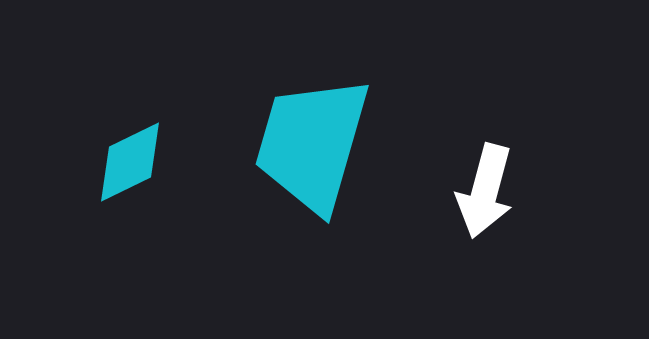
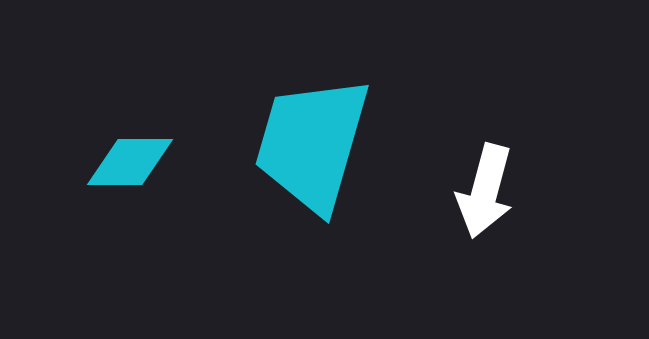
cyan diamond: rotated 26 degrees clockwise
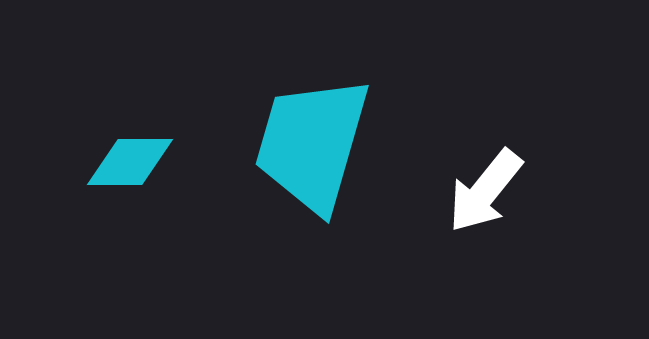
white arrow: rotated 24 degrees clockwise
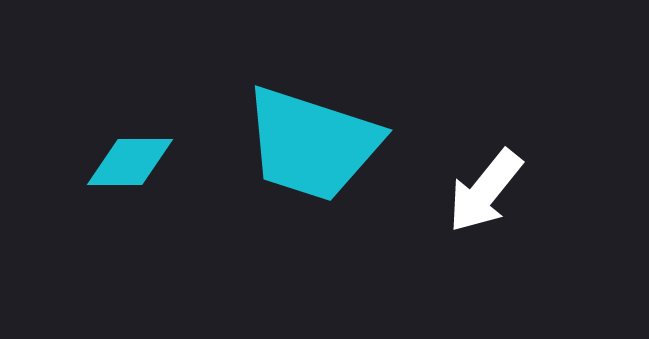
cyan trapezoid: rotated 88 degrees counterclockwise
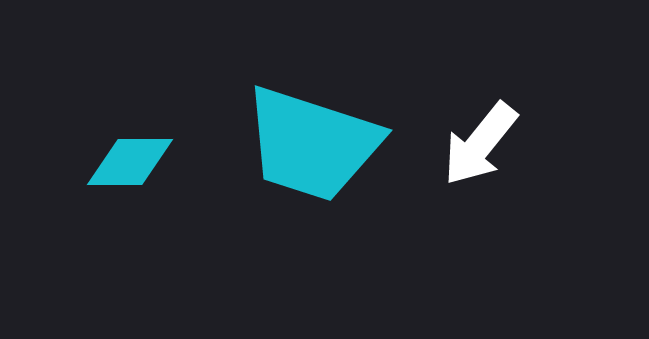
white arrow: moved 5 px left, 47 px up
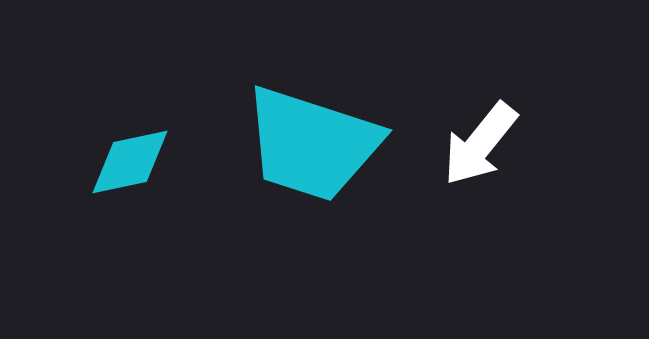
cyan diamond: rotated 12 degrees counterclockwise
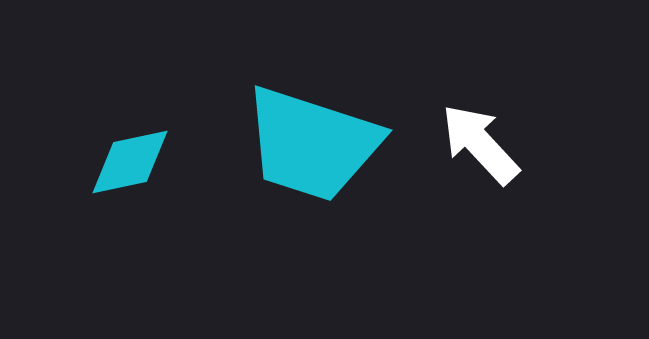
white arrow: rotated 98 degrees clockwise
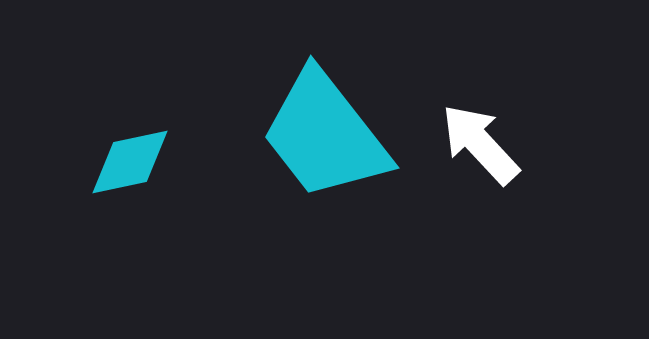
cyan trapezoid: moved 13 px right, 9 px up; rotated 34 degrees clockwise
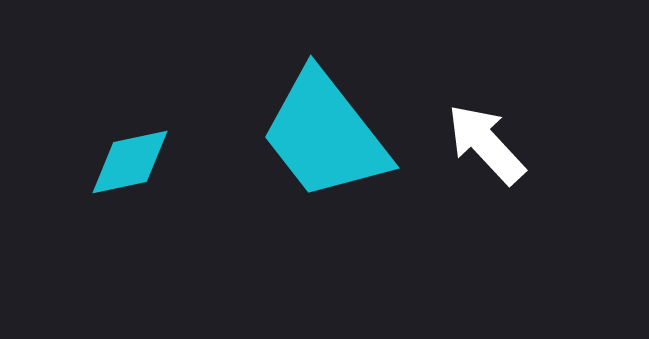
white arrow: moved 6 px right
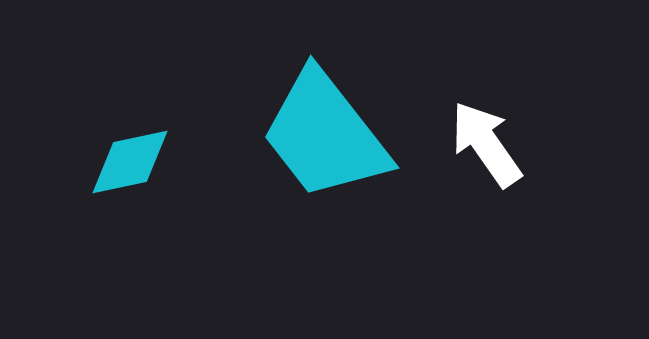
white arrow: rotated 8 degrees clockwise
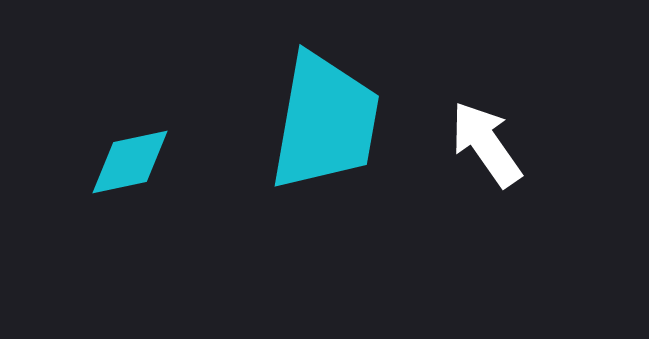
cyan trapezoid: moved 13 px up; rotated 132 degrees counterclockwise
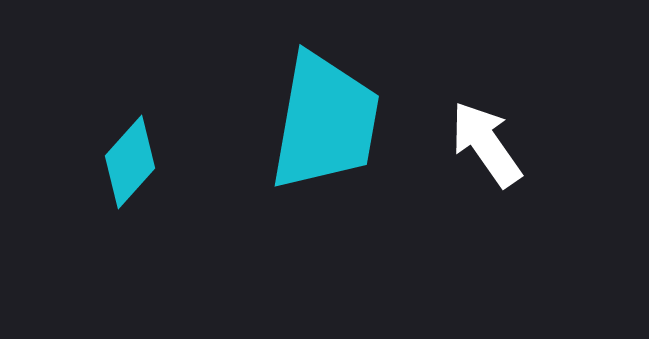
cyan diamond: rotated 36 degrees counterclockwise
